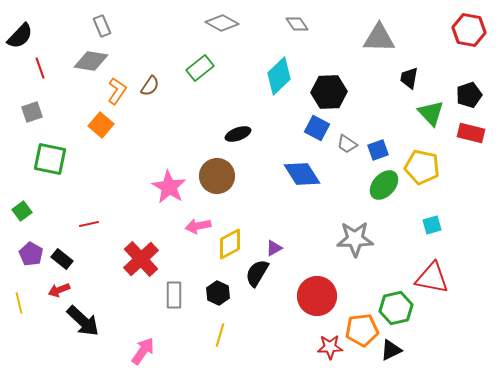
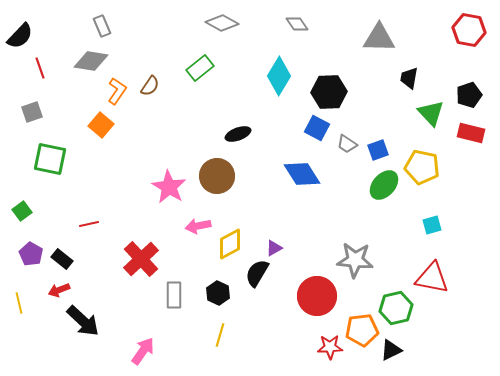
cyan diamond at (279, 76): rotated 15 degrees counterclockwise
gray star at (355, 239): moved 21 px down; rotated 6 degrees clockwise
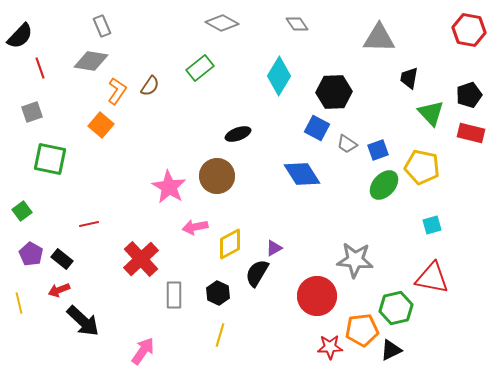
black hexagon at (329, 92): moved 5 px right
pink arrow at (198, 226): moved 3 px left, 1 px down
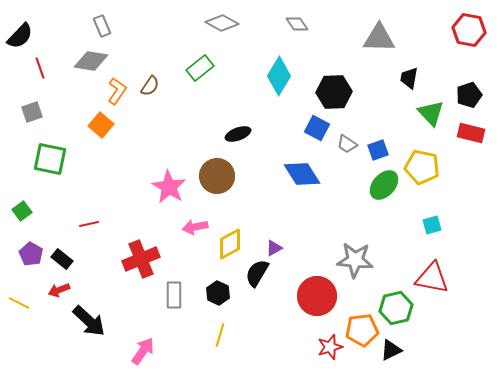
red cross at (141, 259): rotated 21 degrees clockwise
yellow line at (19, 303): rotated 50 degrees counterclockwise
black arrow at (83, 321): moved 6 px right
red star at (330, 347): rotated 15 degrees counterclockwise
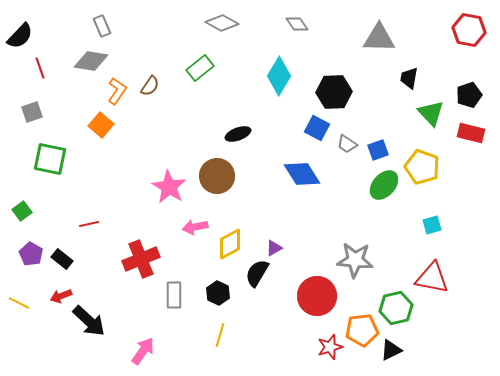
yellow pentagon at (422, 167): rotated 8 degrees clockwise
red arrow at (59, 290): moved 2 px right, 6 px down
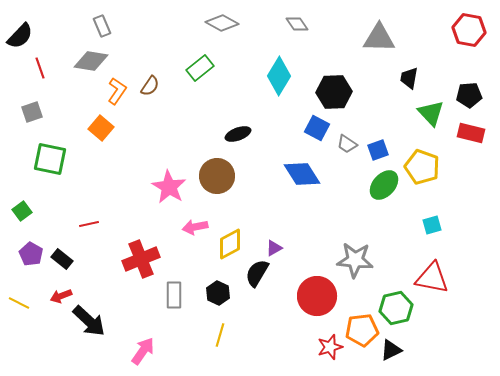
black pentagon at (469, 95): rotated 15 degrees clockwise
orange square at (101, 125): moved 3 px down
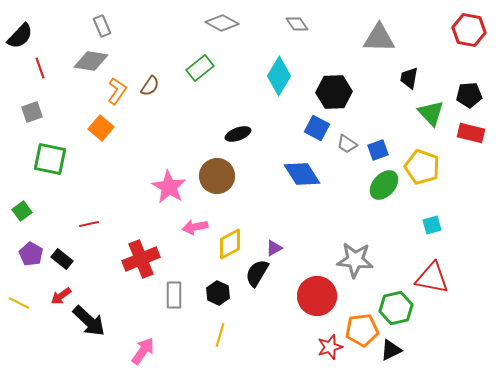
red arrow at (61, 296): rotated 15 degrees counterclockwise
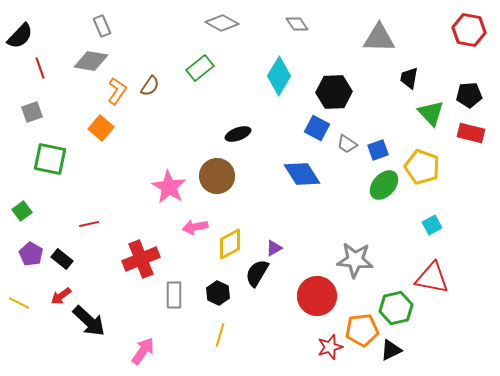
cyan square at (432, 225): rotated 12 degrees counterclockwise
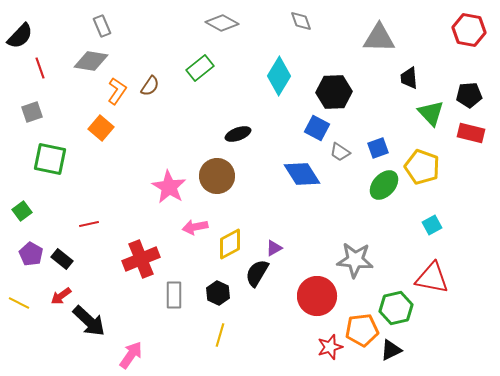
gray diamond at (297, 24): moved 4 px right, 3 px up; rotated 15 degrees clockwise
black trapezoid at (409, 78): rotated 15 degrees counterclockwise
gray trapezoid at (347, 144): moved 7 px left, 8 px down
blue square at (378, 150): moved 2 px up
pink arrow at (143, 351): moved 12 px left, 4 px down
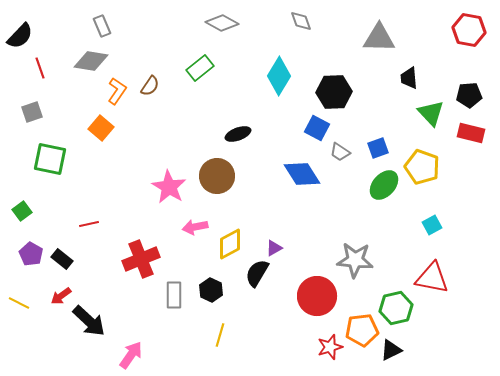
black hexagon at (218, 293): moved 7 px left, 3 px up
